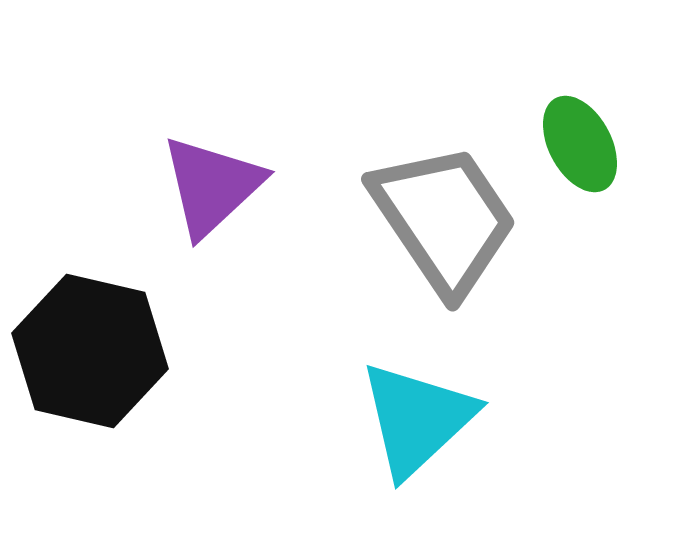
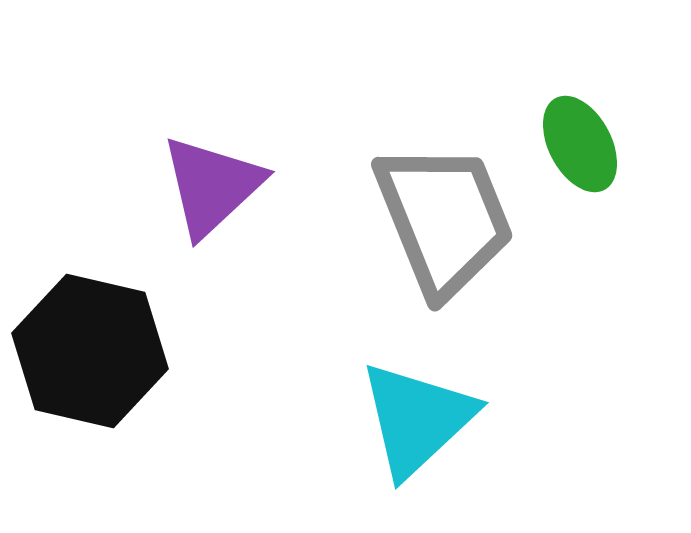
gray trapezoid: rotated 12 degrees clockwise
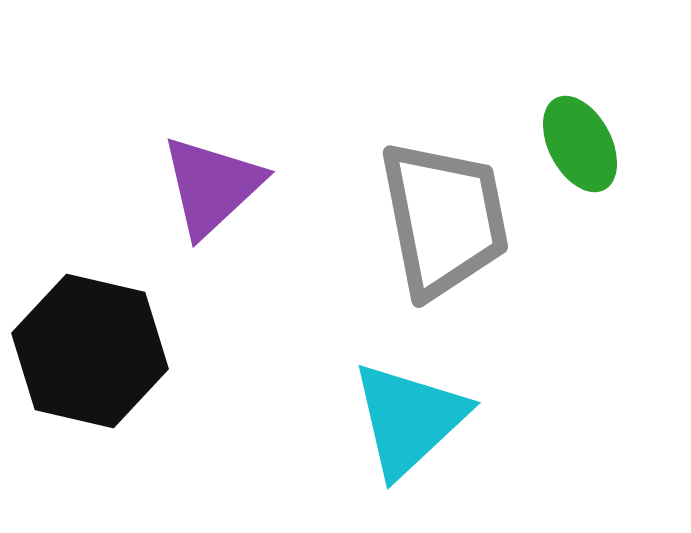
gray trapezoid: rotated 11 degrees clockwise
cyan triangle: moved 8 px left
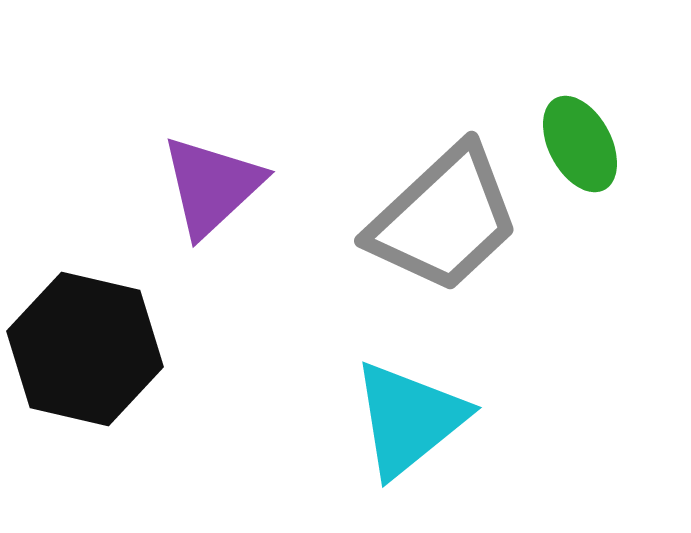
gray trapezoid: rotated 58 degrees clockwise
black hexagon: moved 5 px left, 2 px up
cyan triangle: rotated 4 degrees clockwise
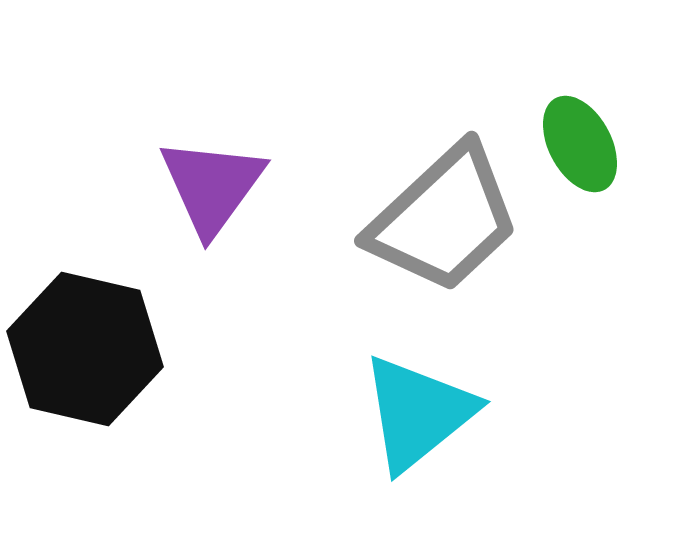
purple triangle: rotated 11 degrees counterclockwise
cyan triangle: moved 9 px right, 6 px up
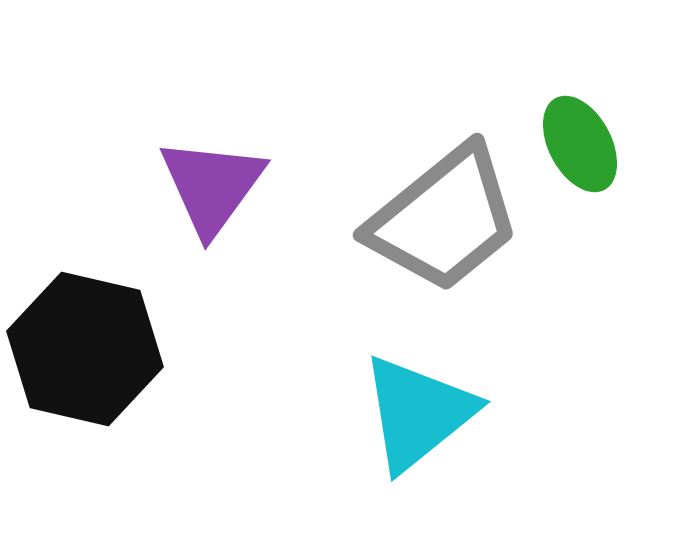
gray trapezoid: rotated 4 degrees clockwise
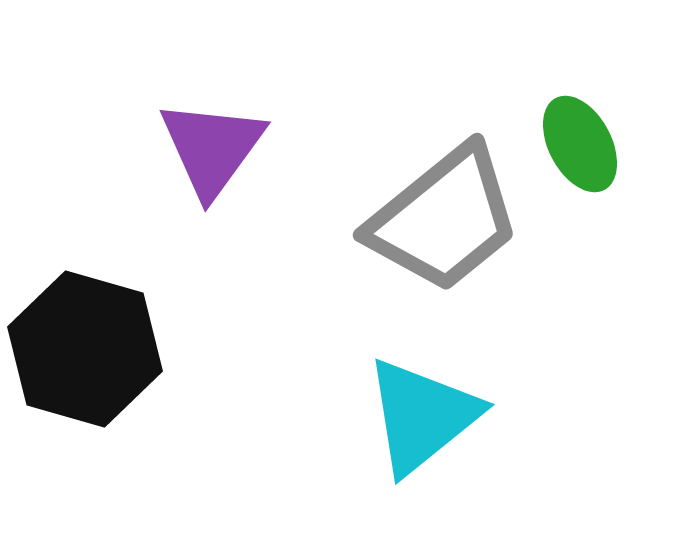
purple triangle: moved 38 px up
black hexagon: rotated 3 degrees clockwise
cyan triangle: moved 4 px right, 3 px down
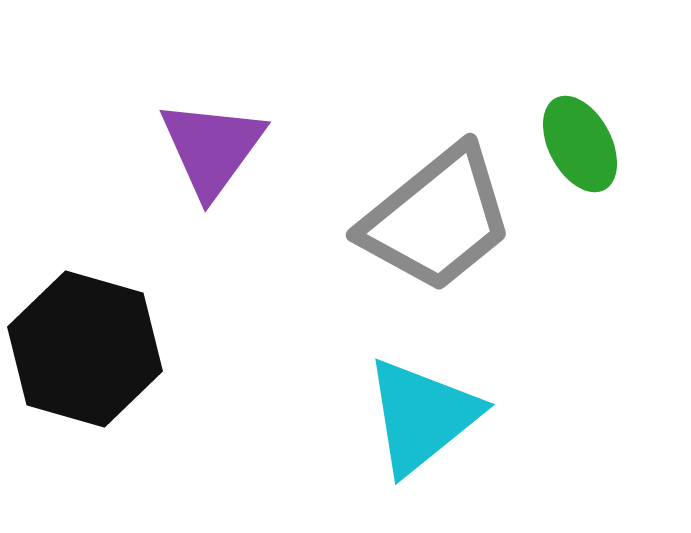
gray trapezoid: moved 7 px left
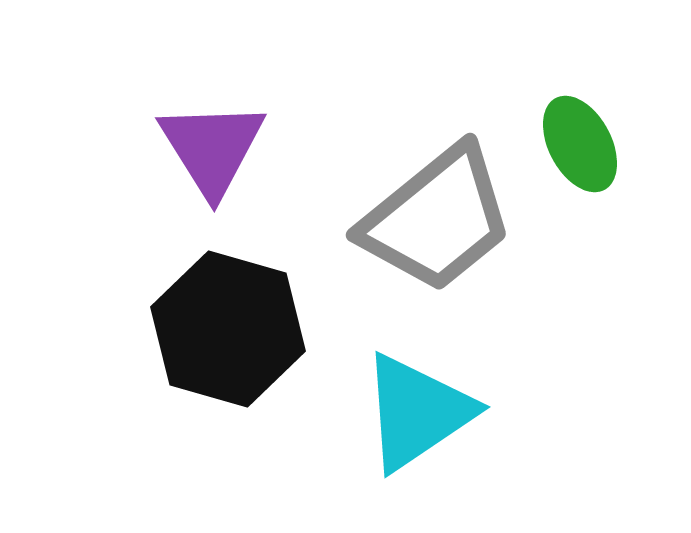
purple triangle: rotated 8 degrees counterclockwise
black hexagon: moved 143 px right, 20 px up
cyan triangle: moved 5 px left, 4 px up; rotated 5 degrees clockwise
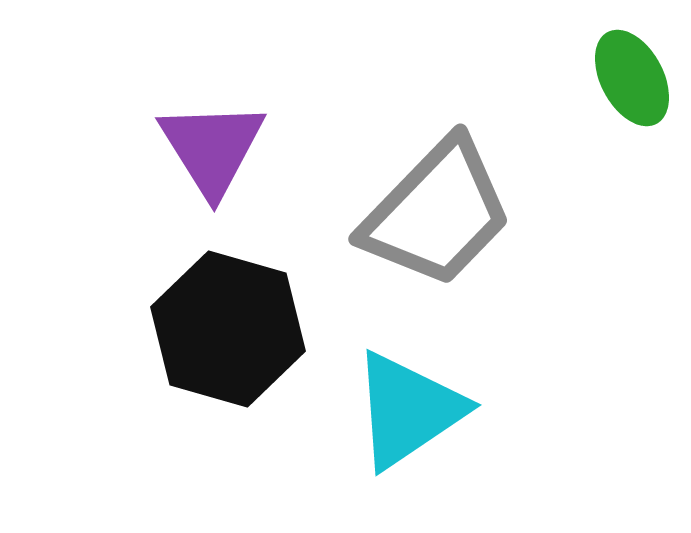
green ellipse: moved 52 px right, 66 px up
gray trapezoid: moved 6 px up; rotated 7 degrees counterclockwise
cyan triangle: moved 9 px left, 2 px up
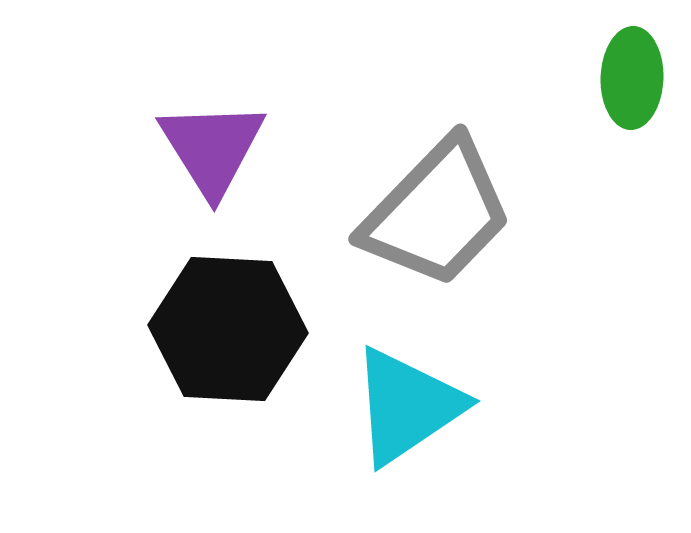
green ellipse: rotated 30 degrees clockwise
black hexagon: rotated 13 degrees counterclockwise
cyan triangle: moved 1 px left, 4 px up
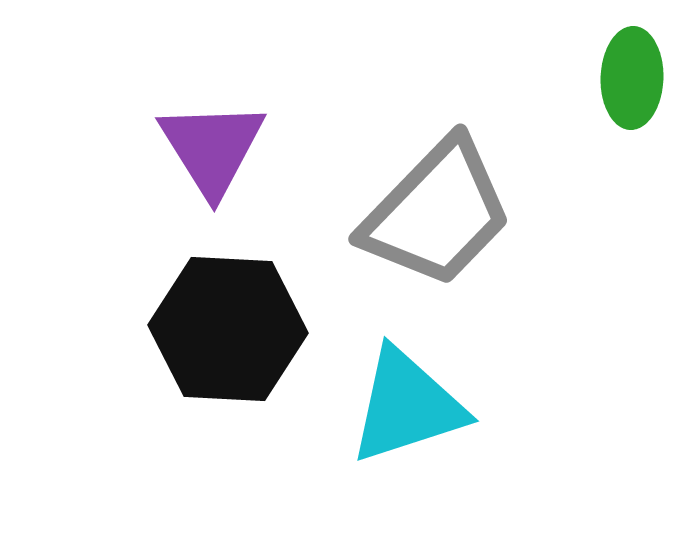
cyan triangle: rotated 16 degrees clockwise
